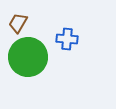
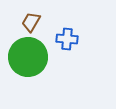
brown trapezoid: moved 13 px right, 1 px up
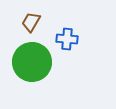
green circle: moved 4 px right, 5 px down
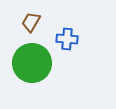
green circle: moved 1 px down
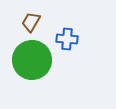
green circle: moved 3 px up
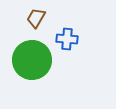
brown trapezoid: moved 5 px right, 4 px up
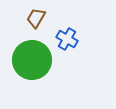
blue cross: rotated 25 degrees clockwise
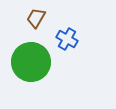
green circle: moved 1 px left, 2 px down
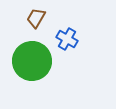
green circle: moved 1 px right, 1 px up
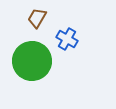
brown trapezoid: moved 1 px right
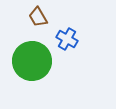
brown trapezoid: moved 1 px right, 1 px up; rotated 60 degrees counterclockwise
